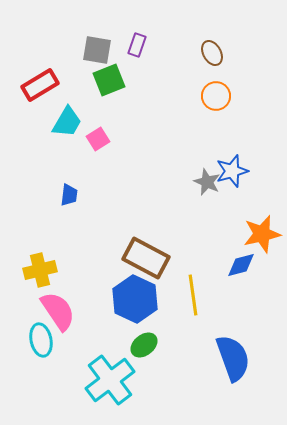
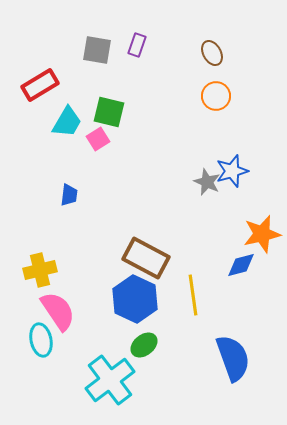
green square: moved 32 px down; rotated 36 degrees clockwise
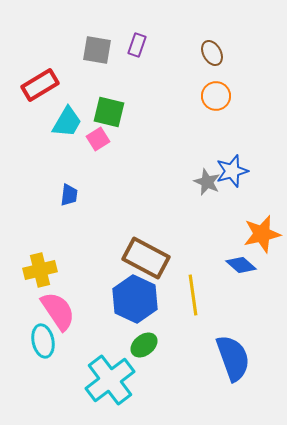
blue diamond: rotated 56 degrees clockwise
cyan ellipse: moved 2 px right, 1 px down
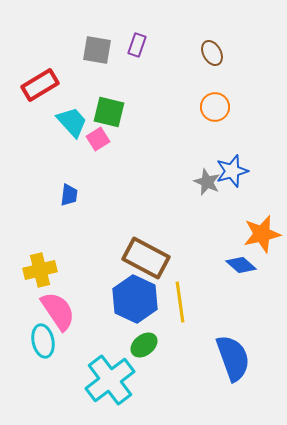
orange circle: moved 1 px left, 11 px down
cyan trapezoid: moved 5 px right; rotated 72 degrees counterclockwise
yellow line: moved 13 px left, 7 px down
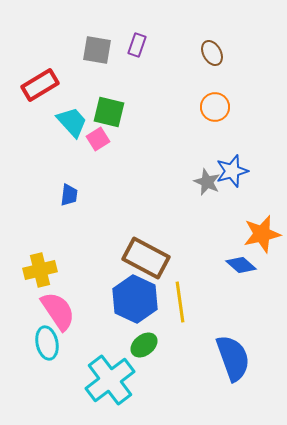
cyan ellipse: moved 4 px right, 2 px down
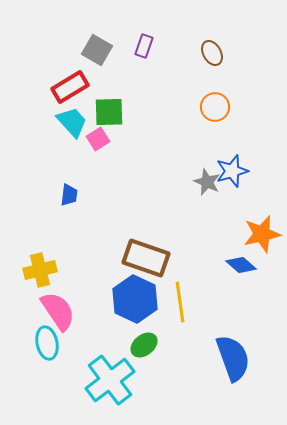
purple rectangle: moved 7 px right, 1 px down
gray square: rotated 20 degrees clockwise
red rectangle: moved 30 px right, 2 px down
green square: rotated 16 degrees counterclockwise
brown rectangle: rotated 9 degrees counterclockwise
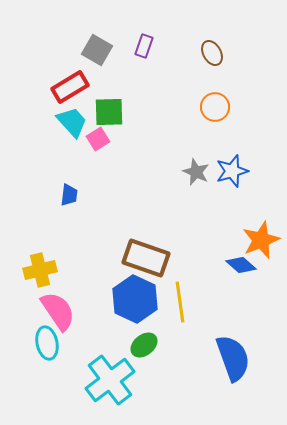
gray star: moved 11 px left, 10 px up
orange star: moved 1 px left, 6 px down; rotated 9 degrees counterclockwise
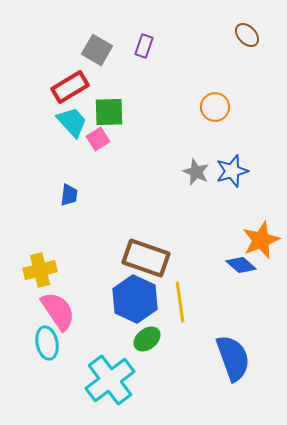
brown ellipse: moved 35 px right, 18 px up; rotated 15 degrees counterclockwise
green ellipse: moved 3 px right, 6 px up
